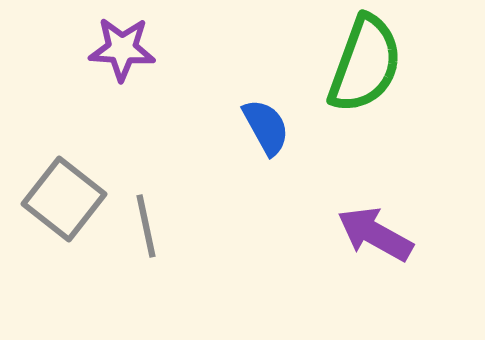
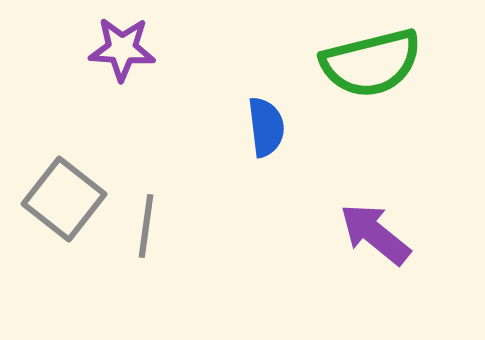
green semicircle: moved 6 px right, 1 px up; rotated 56 degrees clockwise
blue semicircle: rotated 22 degrees clockwise
gray line: rotated 20 degrees clockwise
purple arrow: rotated 10 degrees clockwise
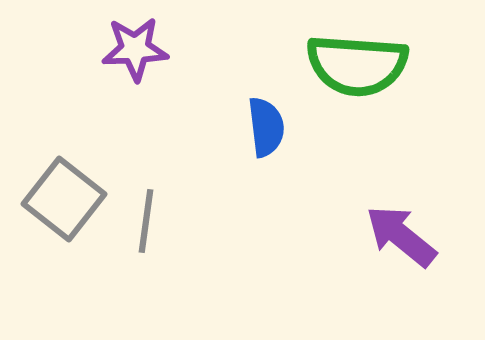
purple star: moved 13 px right; rotated 6 degrees counterclockwise
green semicircle: moved 14 px left, 2 px down; rotated 18 degrees clockwise
gray line: moved 5 px up
purple arrow: moved 26 px right, 2 px down
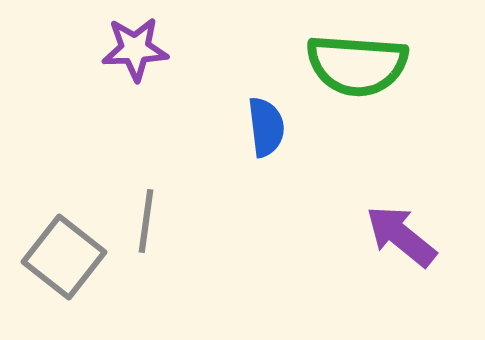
gray square: moved 58 px down
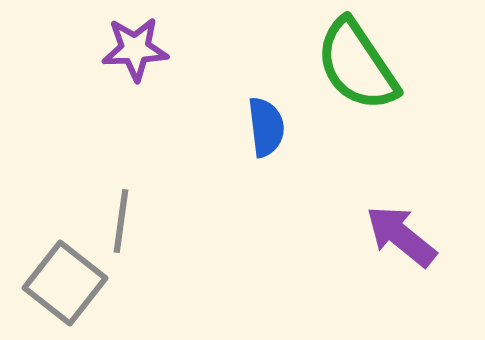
green semicircle: rotated 52 degrees clockwise
gray line: moved 25 px left
gray square: moved 1 px right, 26 px down
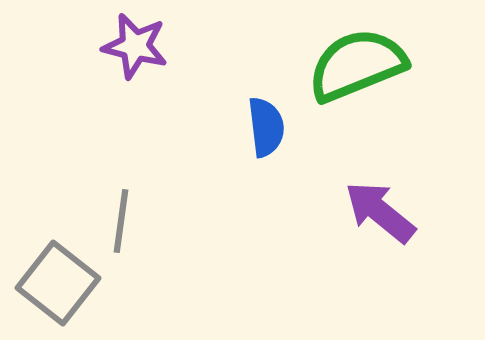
purple star: moved 3 px up; rotated 16 degrees clockwise
green semicircle: rotated 102 degrees clockwise
purple arrow: moved 21 px left, 24 px up
gray square: moved 7 px left
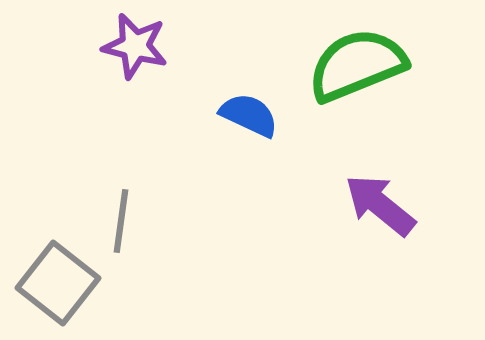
blue semicircle: moved 17 px left, 12 px up; rotated 58 degrees counterclockwise
purple arrow: moved 7 px up
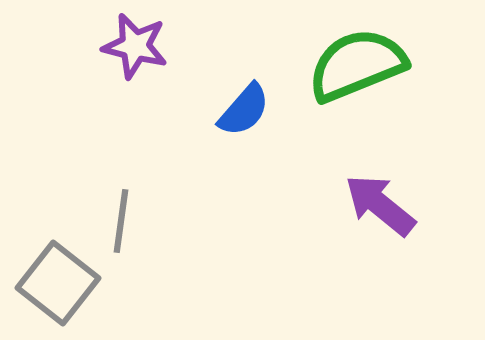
blue semicircle: moved 5 px left, 5 px up; rotated 106 degrees clockwise
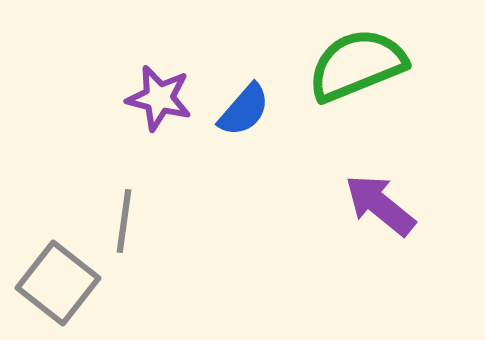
purple star: moved 24 px right, 52 px down
gray line: moved 3 px right
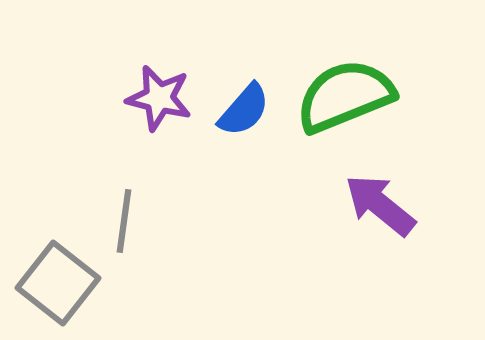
green semicircle: moved 12 px left, 31 px down
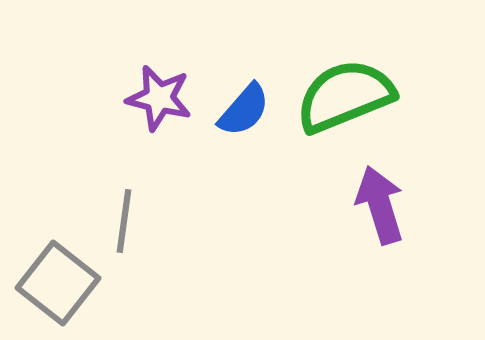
purple arrow: rotated 34 degrees clockwise
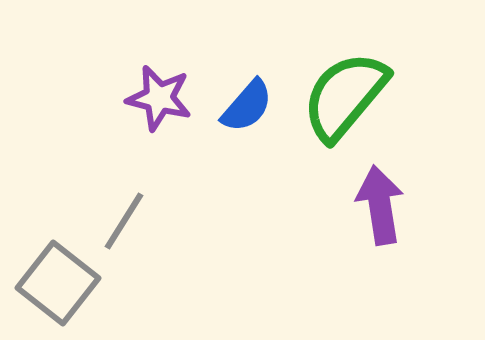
green semicircle: rotated 28 degrees counterclockwise
blue semicircle: moved 3 px right, 4 px up
purple arrow: rotated 8 degrees clockwise
gray line: rotated 24 degrees clockwise
